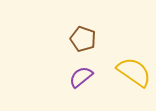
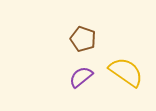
yellow semicircle: moved 8 px left
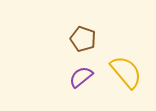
yellow semicircle: rotated 15 degrees clockwise
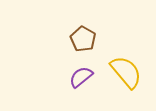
brown pentagon: rotated 10 degrees clockwise
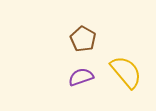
purple semicircle: rotated 20 degrees clockwise
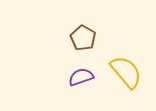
brown pentagon: moved 1 px up
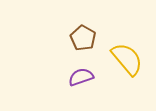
yellow semicircle: moved 1 px right, 13 px up
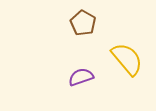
brown pentagon: moved 15 px up
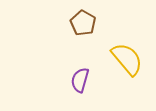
purple semicircle: moved 1 px left, 3 px down; rotated 55 degrees counterclockwise
